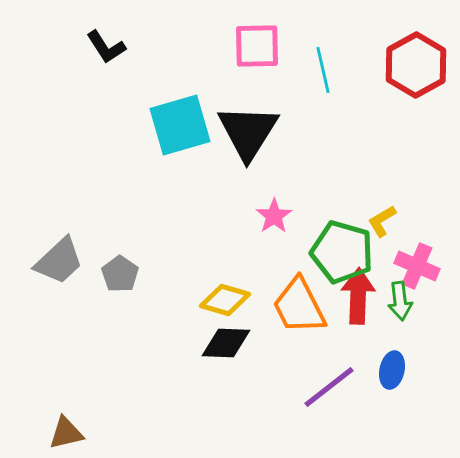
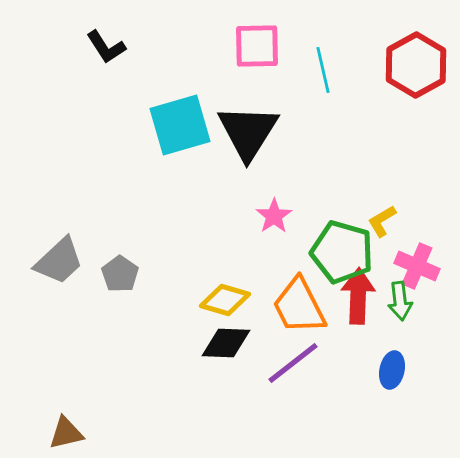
purple line: moved 36 px left, 24 px up
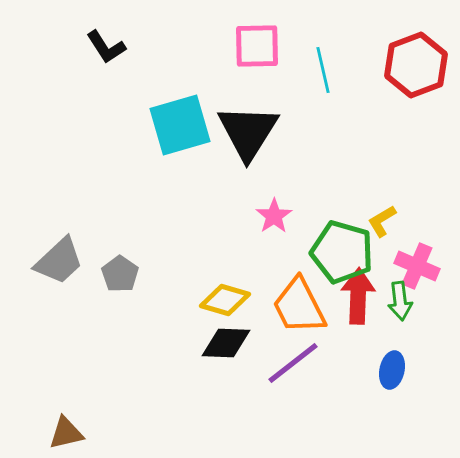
red hexagon: rotated 8 degrees clockwise
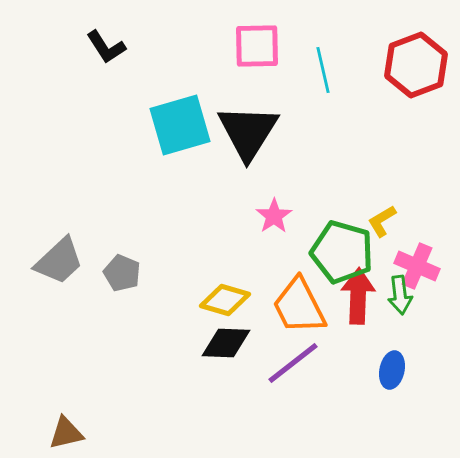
gray pentagon: moved 2 px right, 1 px up; rotated 12 degrees counterclockwise
green arrow: moved 6 px up
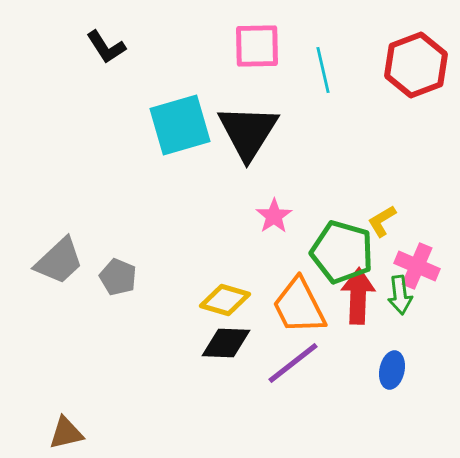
gray pentagon: moved 4 px left, 4 px down
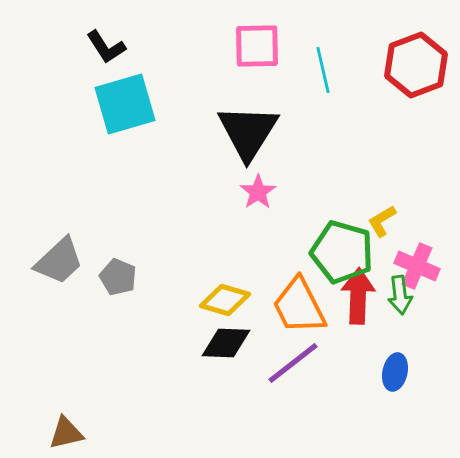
cyan square: moved 55 px left, 21 px up
pink star: moved 16 px left, 24 px up
blue ellipse: moved 3 px right, 2 px down
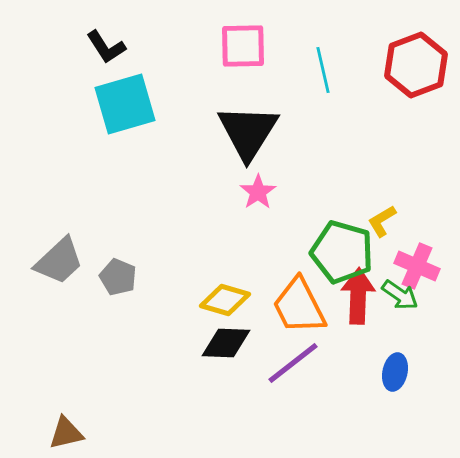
pink square: moved 14 px left
green arrow: rotated 48 degrees counterclockwise
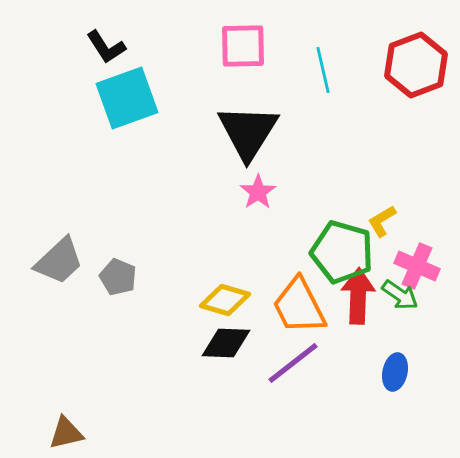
cyan square: moved 2 px right, 6 px up; rotated 4 degrees counterclockwise
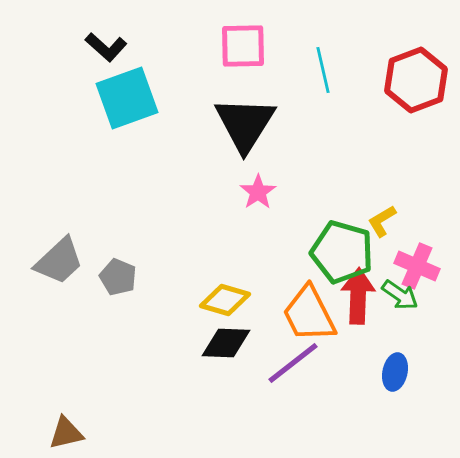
black L-shape: rotated 15 degrees counterclockwise
red hexagon: moved 15 px down
black triangle: moved 3 px left, 8 px up
orange trapezoid: moved 10 px right, 8 px down
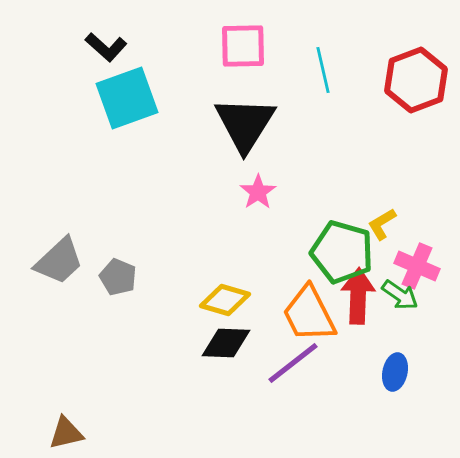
yellow L-shape: moved 3 px down
